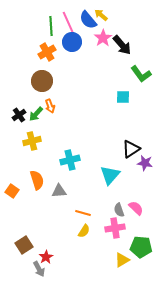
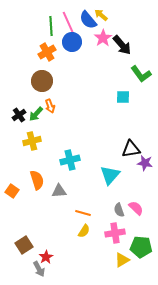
black triangle: rotated 24 degrees clockwise
pink cross: moved 5 px down
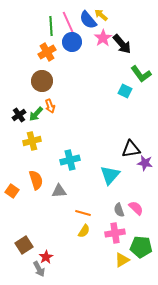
black arrow: moved 1 px up
cyan square: moved 2 px right, 6 px up; rotated 24 degrees clockwise
orange semicircle: moved 1 px left
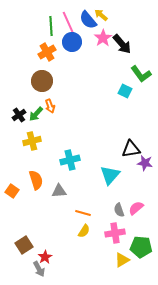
pink semicircle: rotated 84 degrees counterclockwise
red star: moved 1 px left
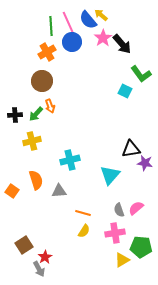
black cross: moved 4 px left; rotated 32 degrees clockwise
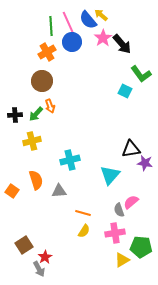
pink semicircle: moved 5 px left, 6 px up
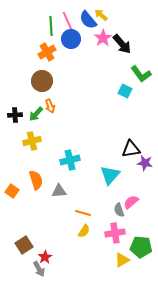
blue circle: moved 1 px left, 3 px up
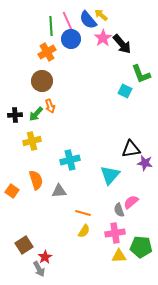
green L-shape: rotated 15 degrees clockwise
yellow triangle: moved 3 px left, 4 px up; rotated 28 degrees clockwise
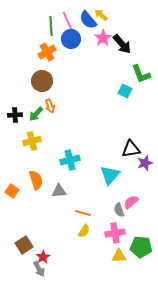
purple star: rotated 28 degrees counterclockwise
red star: moved 2 px left
